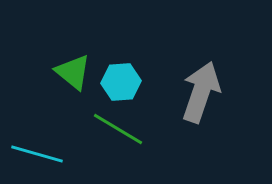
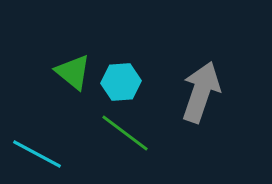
green line: moved 7 px right, 4 px down; rotated 6 degrees clockwise
cyan line: rotated 12 degrees clockwise
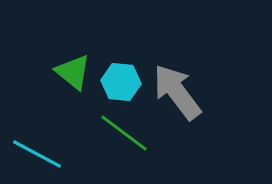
cyan hexagon: rotated 9 degrees clockwise
gray arrow: moved 24 px left; rotated 56 degrees counterclockwise
green line: moved 1 px left
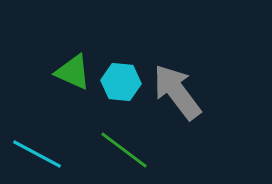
green triangle: rotated 15 degrees counterclockwise
green line: moved 17 px down
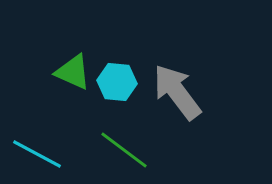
cyan hexagon: moved 4 px left
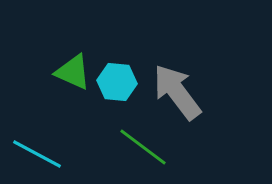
green line: moved 19 px right, 3 px up
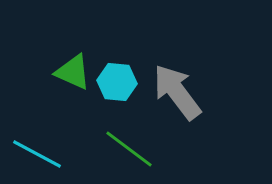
green line: moved 14 px left, 2 px down
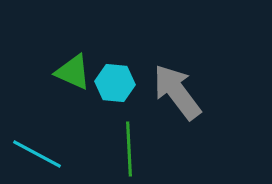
cyan hexagon: moved 2 px left, 1 px down
green line: rotated 50 degrees clockwise
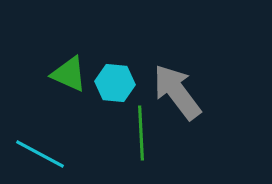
green triangle: moved 4 px left, 2 px down
green line: moved 12 px right, 16 px up
cyan line: moved 3 px right
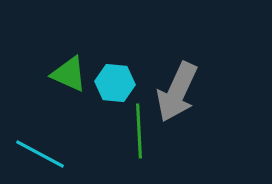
gray arrow: rotated 118 degrees counterclockwise
green line: moved 2 px left, 2 px up
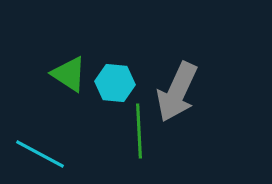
green triangle: rotated 9 degrees clockwise
